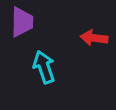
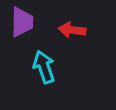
red arrow: moved 22 px left, 8 px up
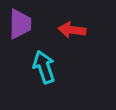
purple trapezoid: moved 2 px left, 2 px down
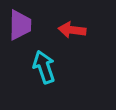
purple trapezoid: moved 1 px down
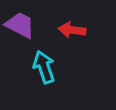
purple trapezoid: rotated 64 degrees counterclockwise
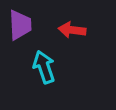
purple trapezoid: rotated 60 degrees clockwise
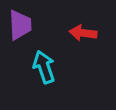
red arrow: moved 11 px right, 3 px down
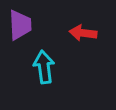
cyan arrow: rotated 12 degrees clockwise
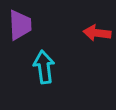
red arrow: moved 14 px right
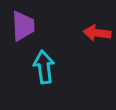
purple trapezoid: moved 3 px right, 1 px down
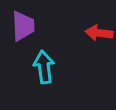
red arrow: moved 2 px right
